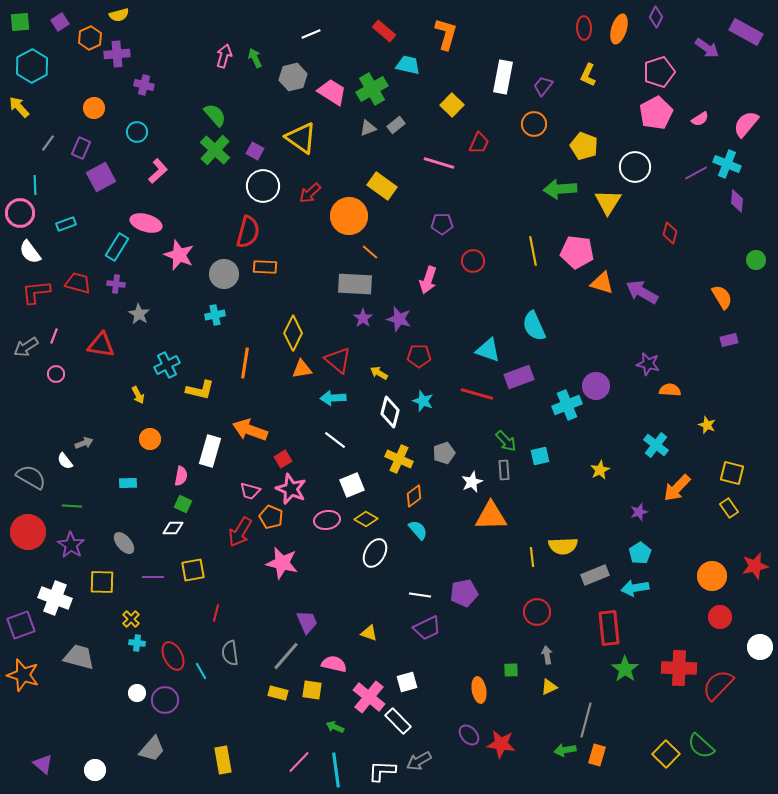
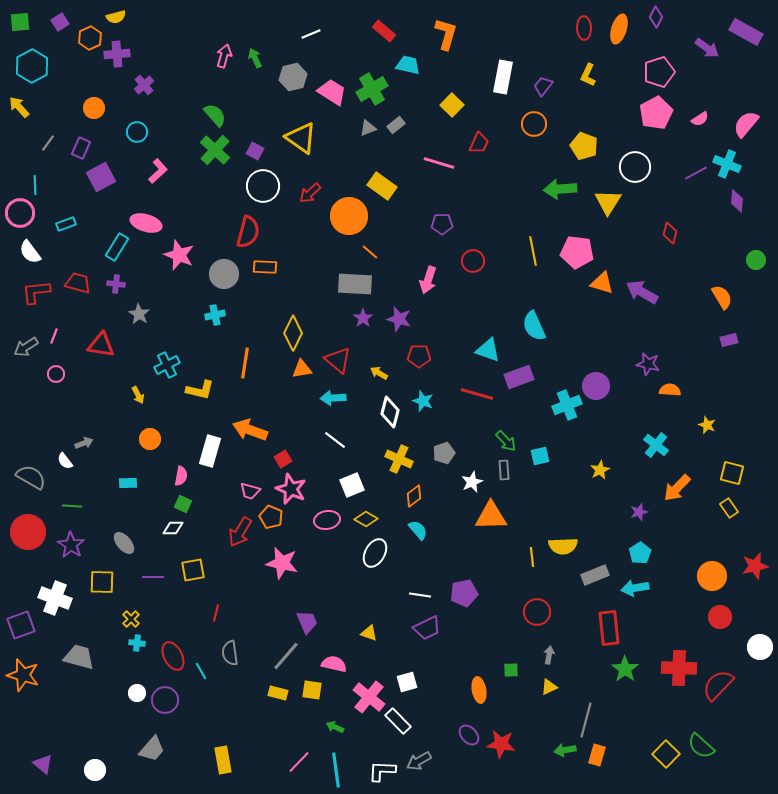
yellow semicircle at (119, 15): moved 3 px left, 2 px down
purple cross at (144, 85): rotated 36 degrees clockwise
gray arrow at (547, 655): moved 2 px right; rotated 18 degrees clockwise
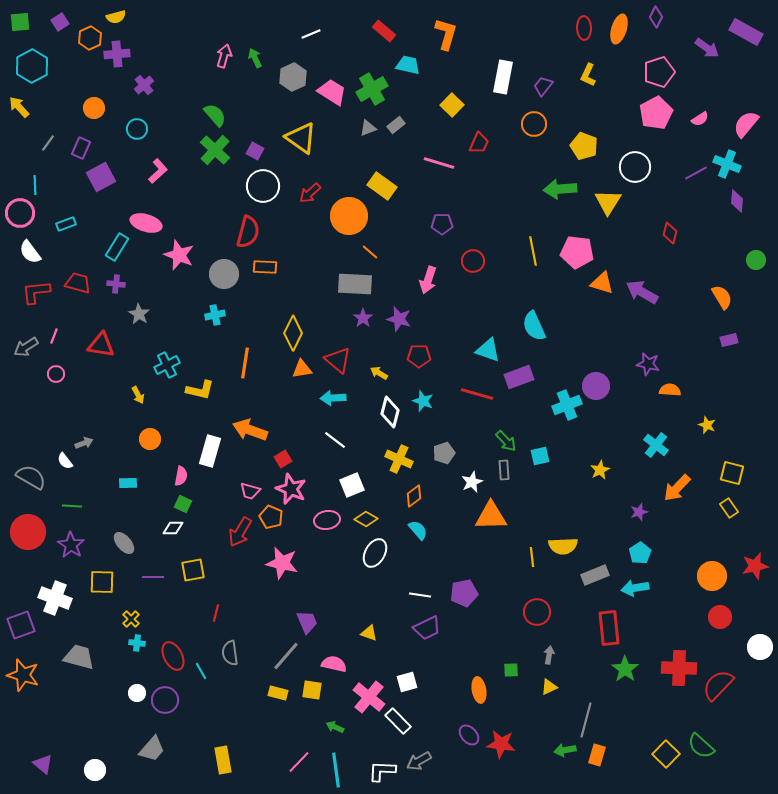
gray hexagon at (293, 77): rotated 12 degrees counterclockwise
cyan circle at (137, 132): moved 3 px up
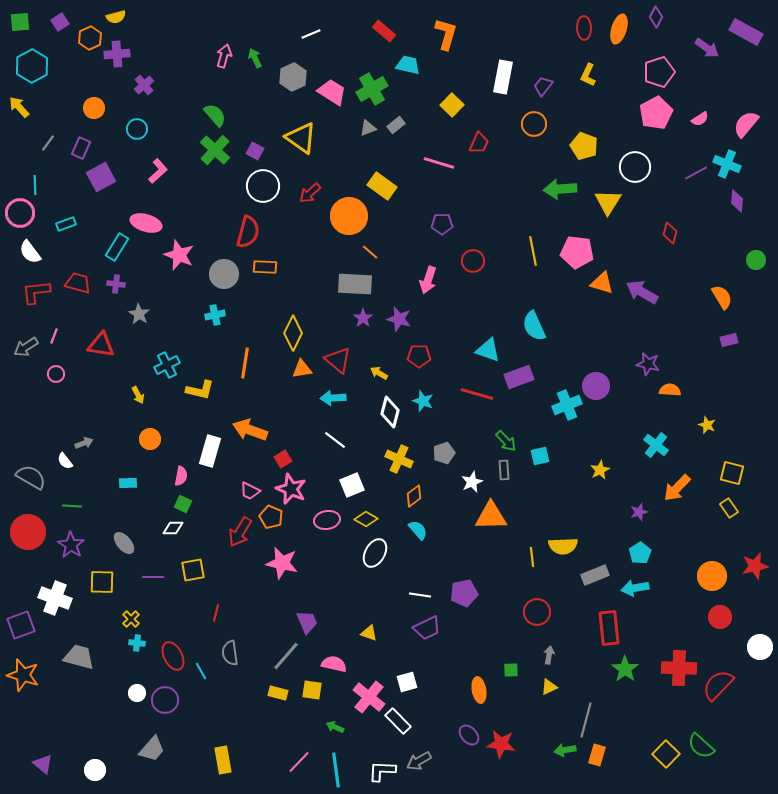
pink trapezoid at (250, 491): rotated 10 degrees clockwise
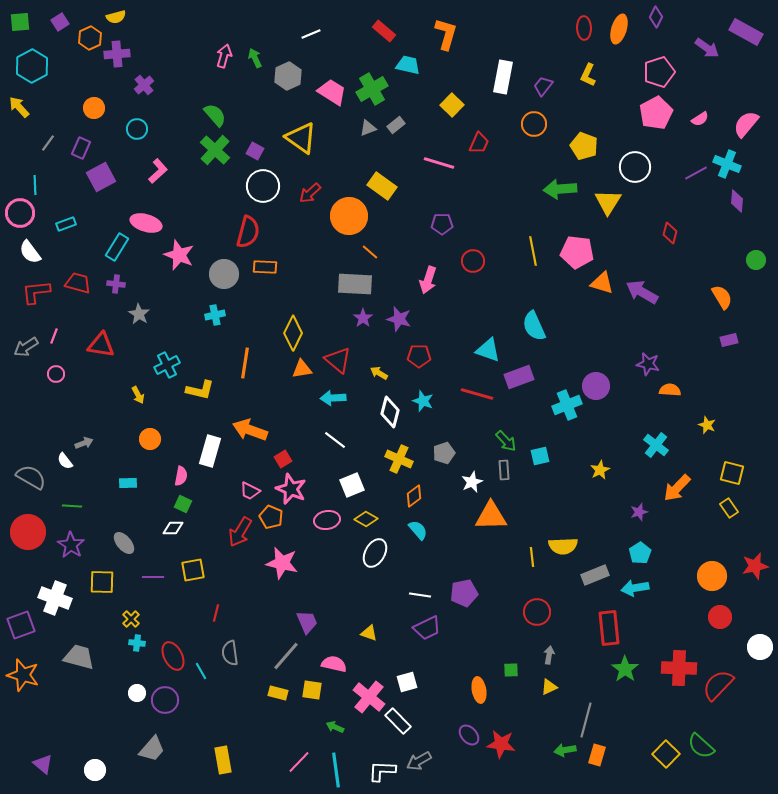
gray hexagon at (293, 77): moved 5 px left, 1 px up
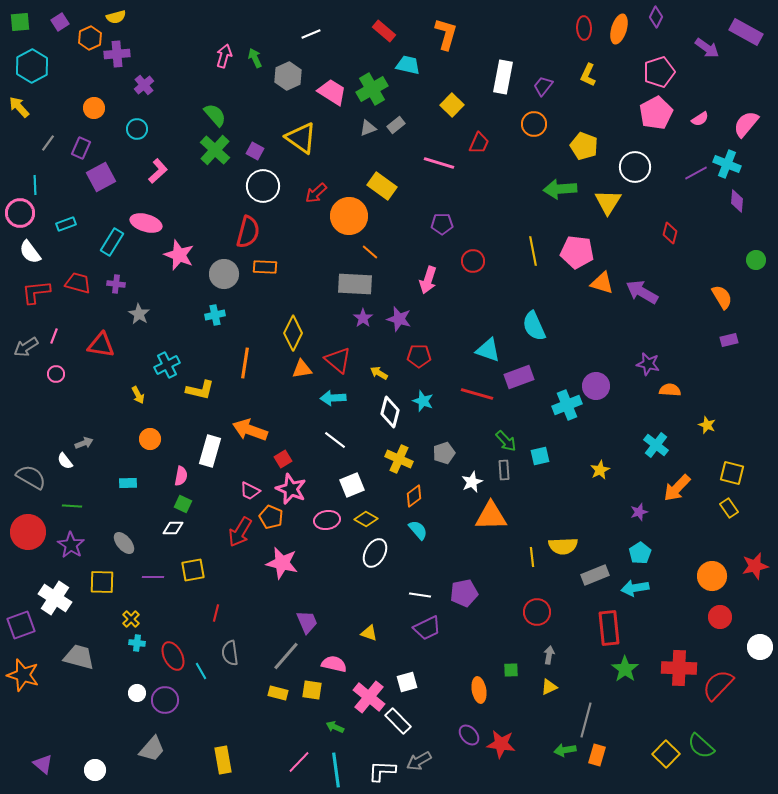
red arrow at (310, 193): moved 6 px right
cyan rectangle at (117, 247): moved 5 px left, 5 px up
white cross at (55, 598): rotated 12 degrees clockwise
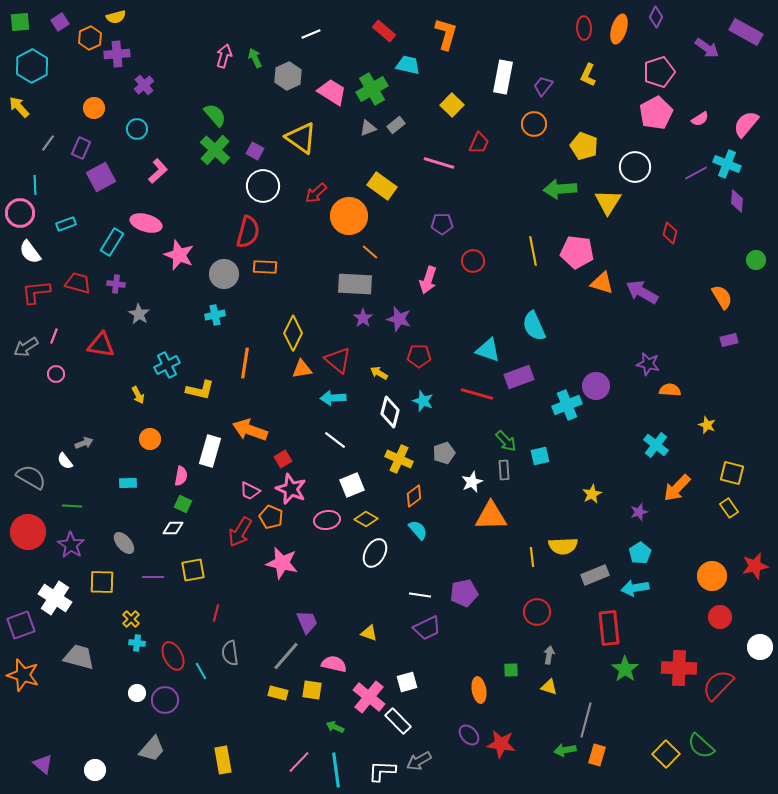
yellow star at (600, 470): moved 8 px left, 24 px down
yellow triangle at (549, 687): rotated 42 degrees clockwise
